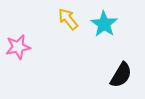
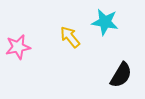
yellow arrow: moved 2 px right, 18 px down
cyan star: moved 1 px right, 2 px up; rotated 24 degrees counterclockwise
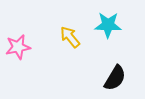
cyan star: moved 3 px right, 3 px down; rotated 8 degrees counterclockwise
black semicircle: moved 6 px left, 3 px down
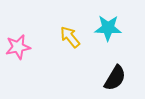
cyan star: moved 3 px down
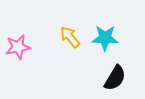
cyan star: moved 3 px left, 10 px down
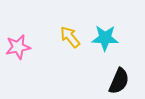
black semicircle: moved 4 px right, 3 px down; rotated 8 degrees counterclockwise
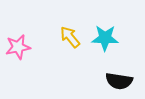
black semicircle: rotated 76 degrees clockwise
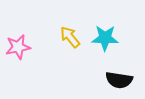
black semicircle: moved 1 px up
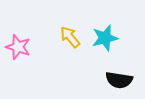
cyan star: rotated 16 degrees counterclockwise
pink star: rotated 30 degrees clockwise
